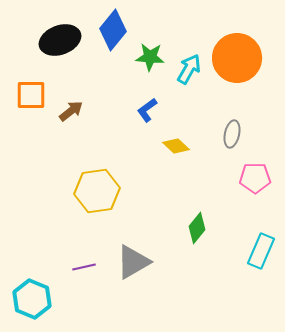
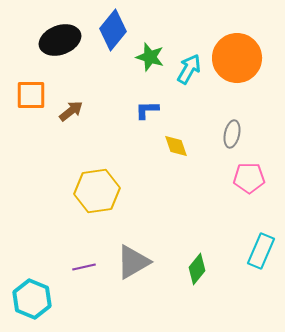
green star: rotated 12 degrees clockwise
blue L-shape: rotated 35 degrees clockwise
yellow diamond: rotated 28 degrees clockwise
pink pentagon: moved 6 px left
green diamond: moved 41 px down
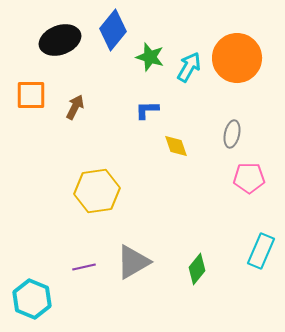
cyan arrow: moved 2 px up
brown arrow: moved 4 px right, 4 px up; rotated 25 degrees counterclockwise
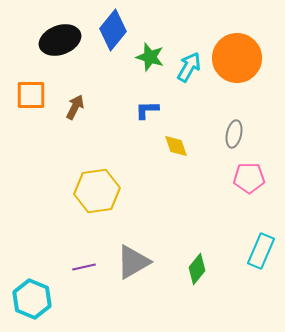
gray ellipse: moved 2 px right
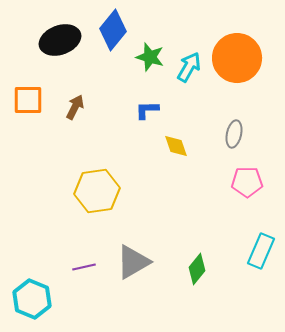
orange square: moved 3 px left, 5 px down
pink pentagon: moved 2 px left, 4 px down
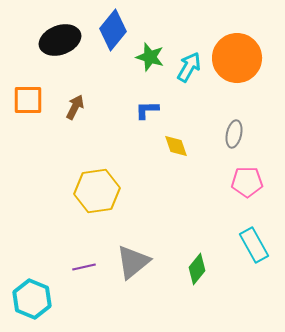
cyan rectangle: moved 7 px left, 6 px up; rotated 52 degrees counterclockwise
gray triangle: rotated 9 degrees counterclockwise
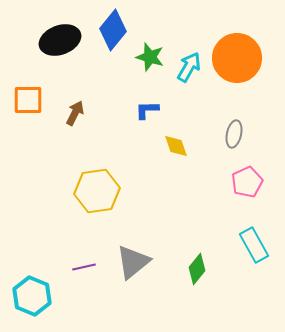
brown arrow: moved 6 px down
pink pentagon: rotated 24 degrees counterclockwise
cyan hexagon: moved 3 px up
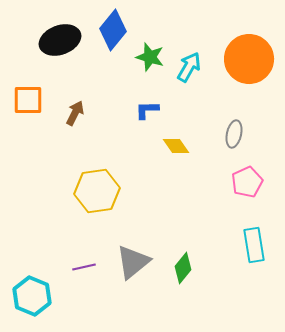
orange circle: moved 12 px right, 1 px down
yellow diamond: rotated 16 degrees counterclockwise
cyan rectangle: rotated 20 degrees clockwise
green diamond: moved 14 px left, 1 px up
